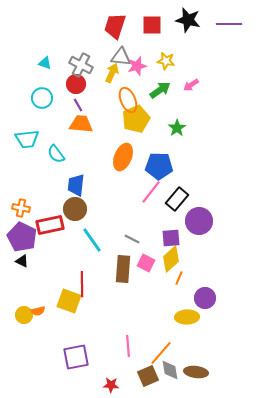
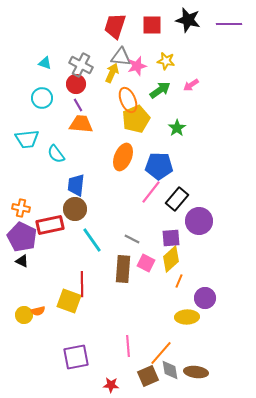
orange line at (179, 278): moved 3 px down
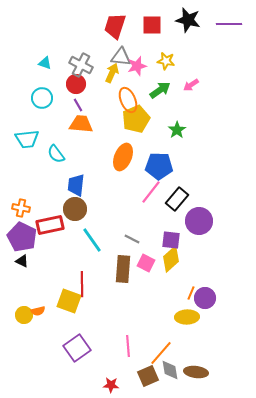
green star at (177, 128): moved 2 px down
purple square at (171, 238): moved 2 px down; rotated 12 degrees clockwise
orange line at (179, 281): moved 12 px right, 12 px down
purple square at (76, 357): moved 1 px right, 9 px up; rotated 24 degrees counterclockwise
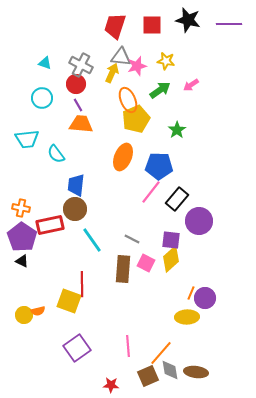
purple pentagon at (22, 237): rotated 8 degrees clockwise
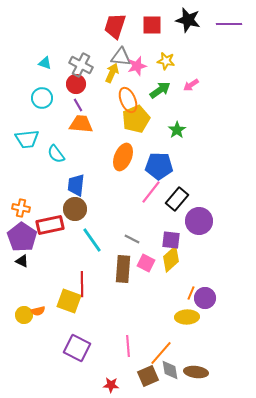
purple square at (77, 348): rotated 28 degrees counterclockwise
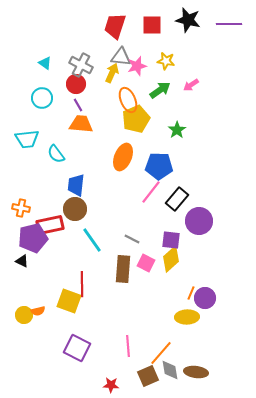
cyan triangle at (45, 63): rotated 16 degrees clockwise
purple pentagon at (22, 237): moved 11 px right, 1 px down; rotated 24 degrees clockwise
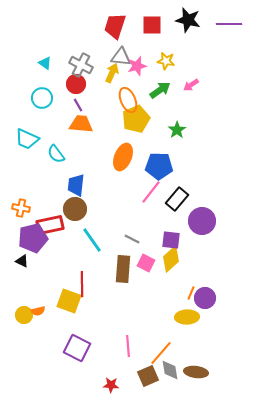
cyan trapezoid at (27, 139): rotated 30 degrees clockwise
purple circle at (199, 221): moved 3 px right
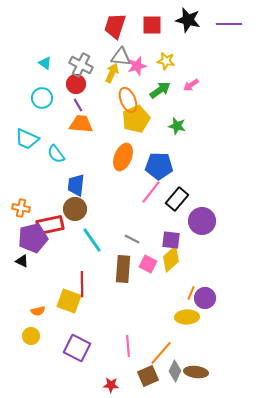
green star at (177, 130): moved 4 px up; rotated 24 degrees counterclockwise
pink square at (146, 263): moved 2 px right, 1 px down
yellow circle at (24, 315): moved 7 px right, 21 px down
gray diamond at (170, 370): moved 5 px right, 1 px down; rotated 35 degrees clockwise
